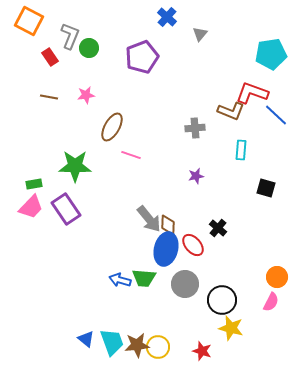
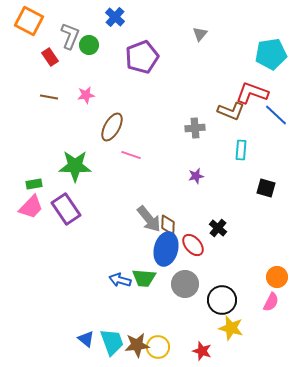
blue cross: moved 52 px left
green circle: moved 3 px up
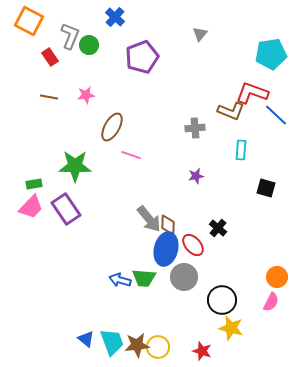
gray circle: moved 1 px left, 7 px up
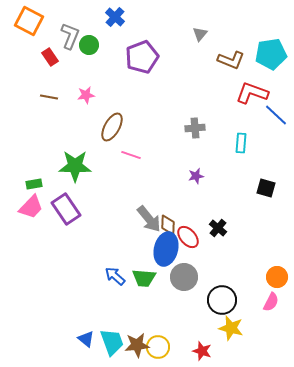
brown L-shape: moved 51 px up
cyan rectangle: moved 7 px up
red ellipse: moved 5 px left, 8 px up
blue arrow: moved 5 px left, 4 px up; rotated 25 degrees clockwise
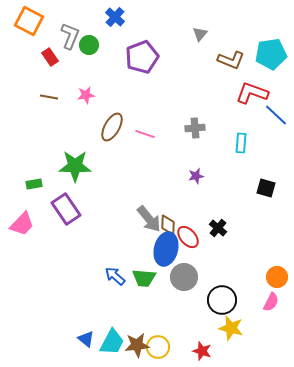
pink line: moved 14 px right, 21 px up
pink trapezoid: moved 9 px left, 17 px down
cyan trapezoid: rotated 48 degrees clockwise
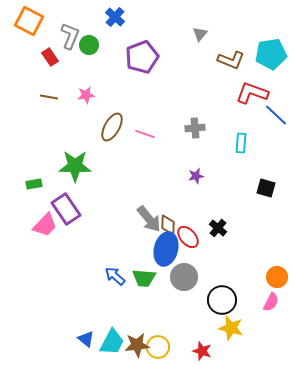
pink trapezoid: moved 23 px right, 1 px down
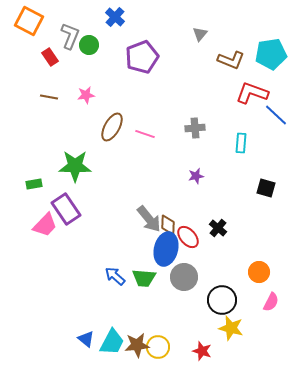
orange circle: moved 18 px left, 5 px up
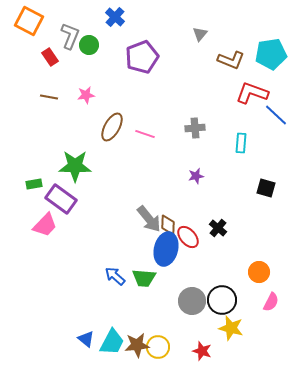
purple rectangle: moved 5 px left, 10 px up; rotated 20 degrees counterclockwise
gray circle: moved 8 px right, 24 px down
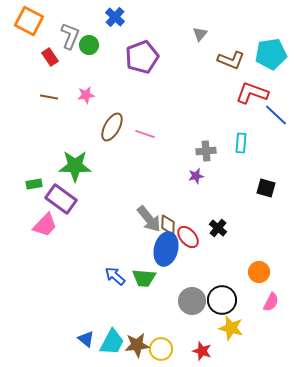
gray cross: moved 11 px right, 23 px down
yellow circle: moved 3 px right, 2 px down
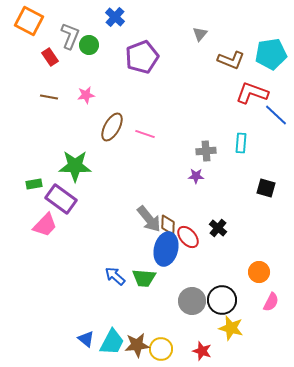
purple star: rotated 14 degrees clockwise
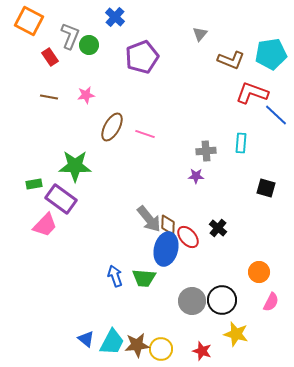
blue arrow: rotated 30 degrees clockwise
yellow star: moved 5 px right, 6 px down
